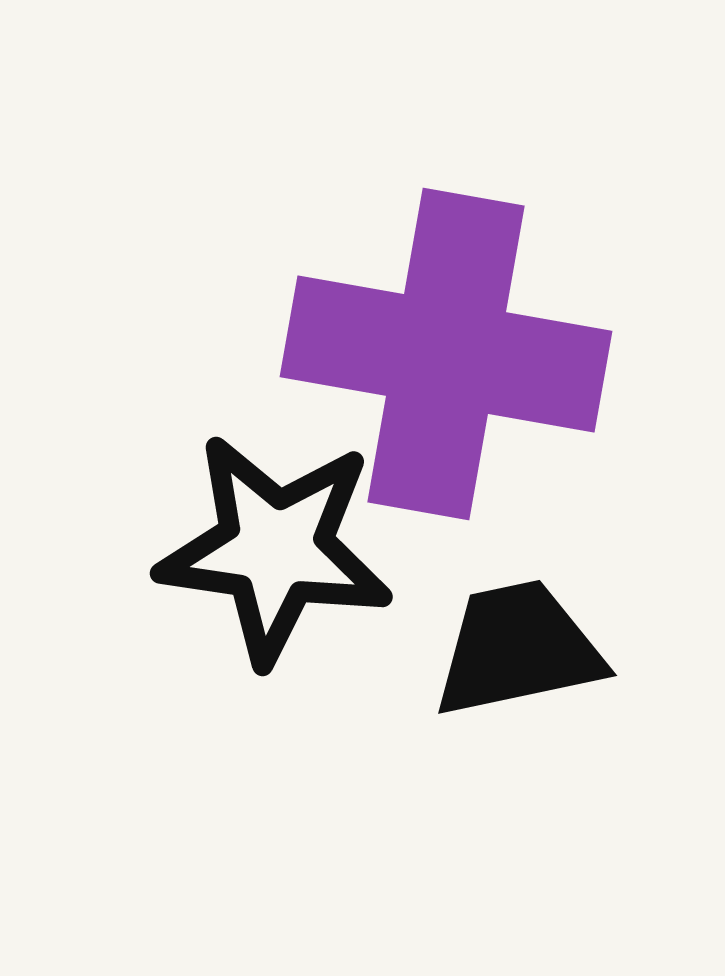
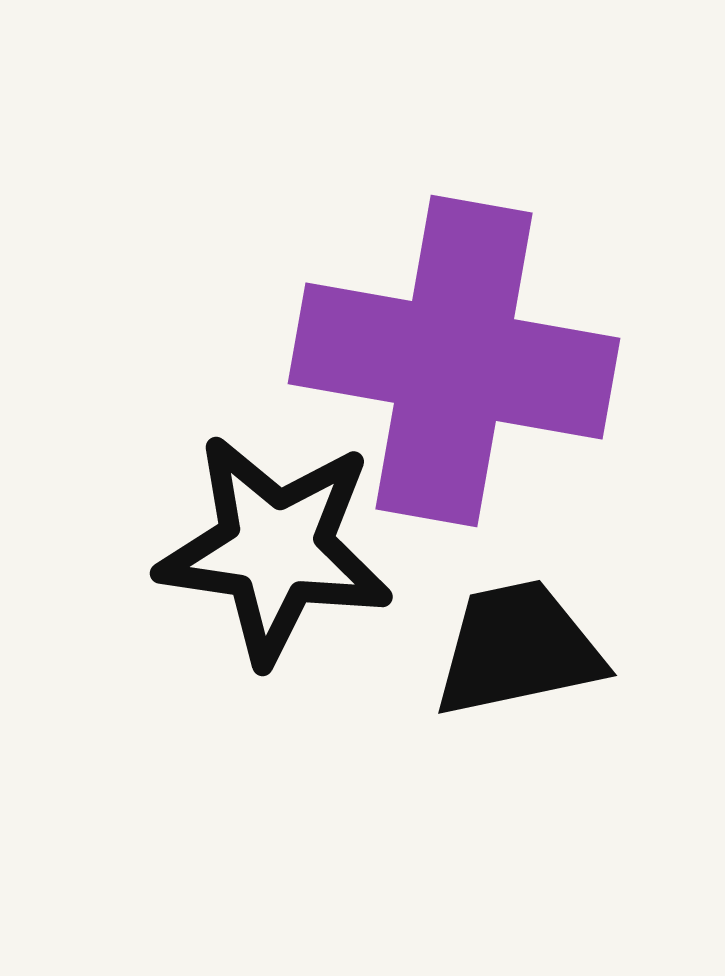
purple cross: moved 8 px right, 7 px down
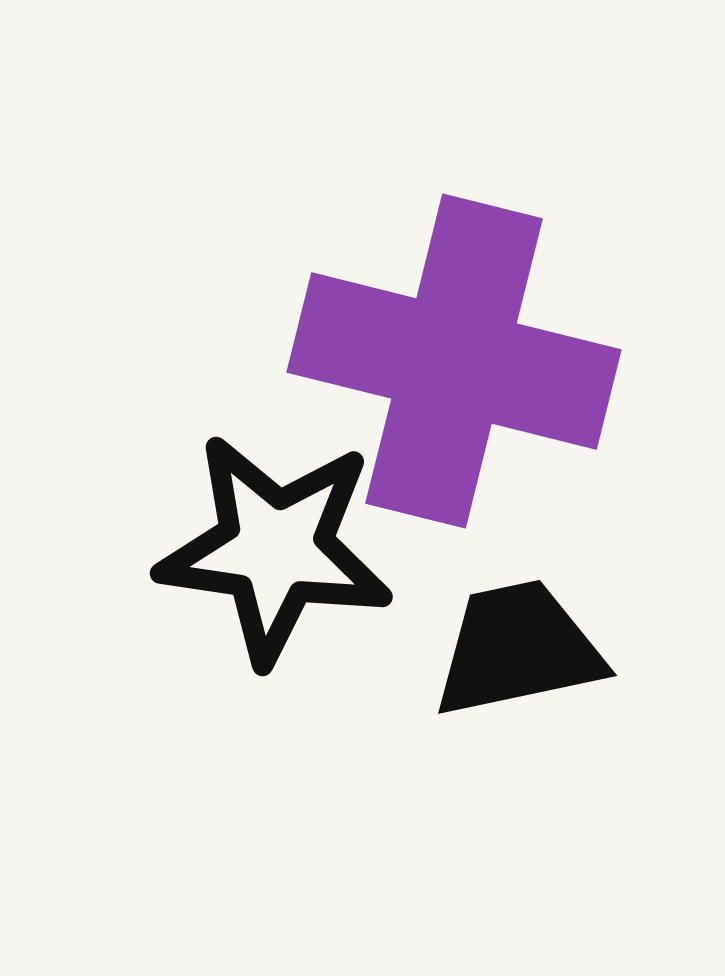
purple cross: rotated 4 degrees clockwise
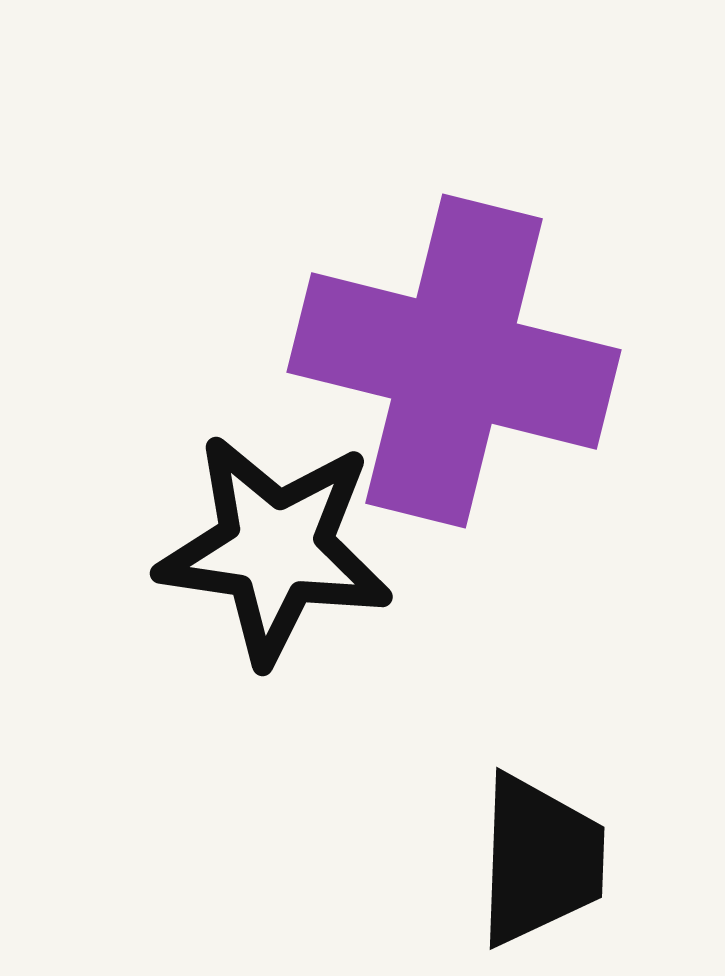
black trapezoid: moved 22 px right, 211 px down; rotated 104 degrees clockwise
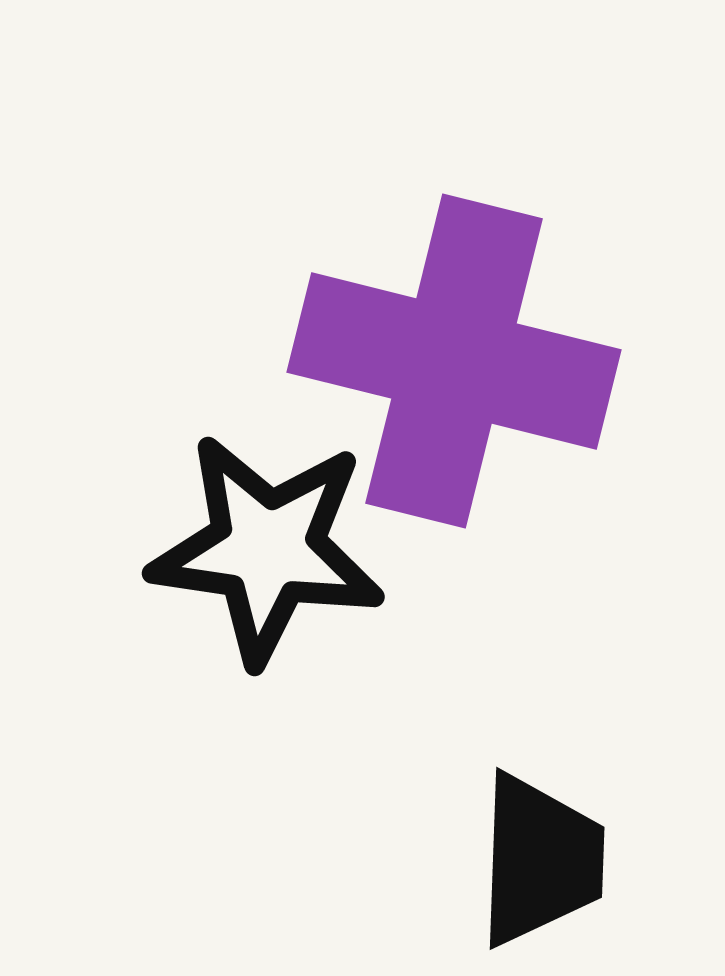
black star: moved 8 px left
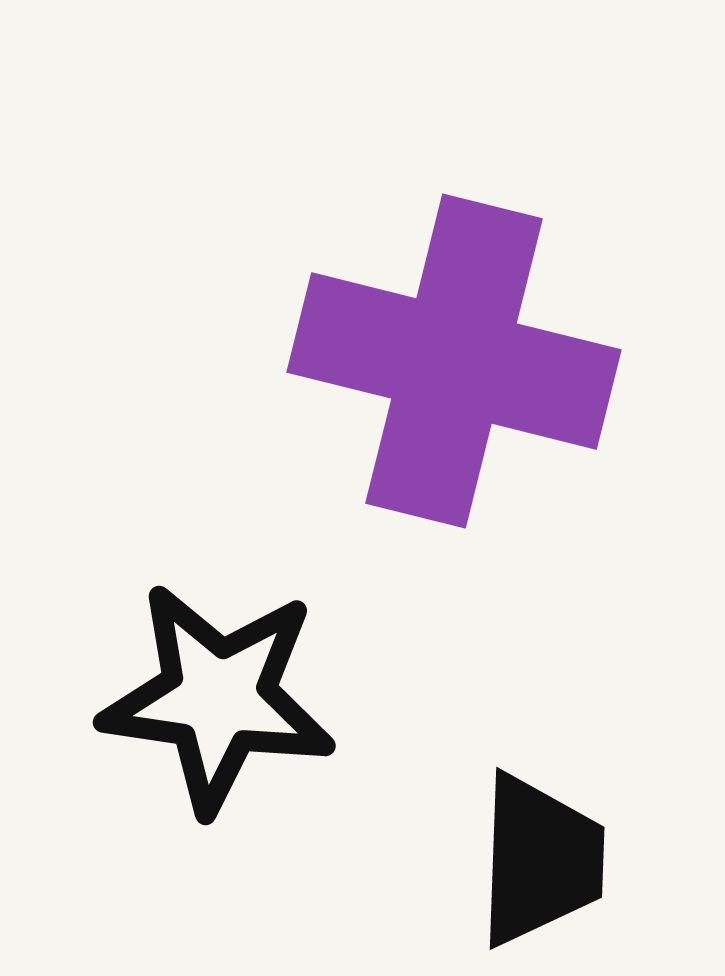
black star: moved 49 px left, 149 px down
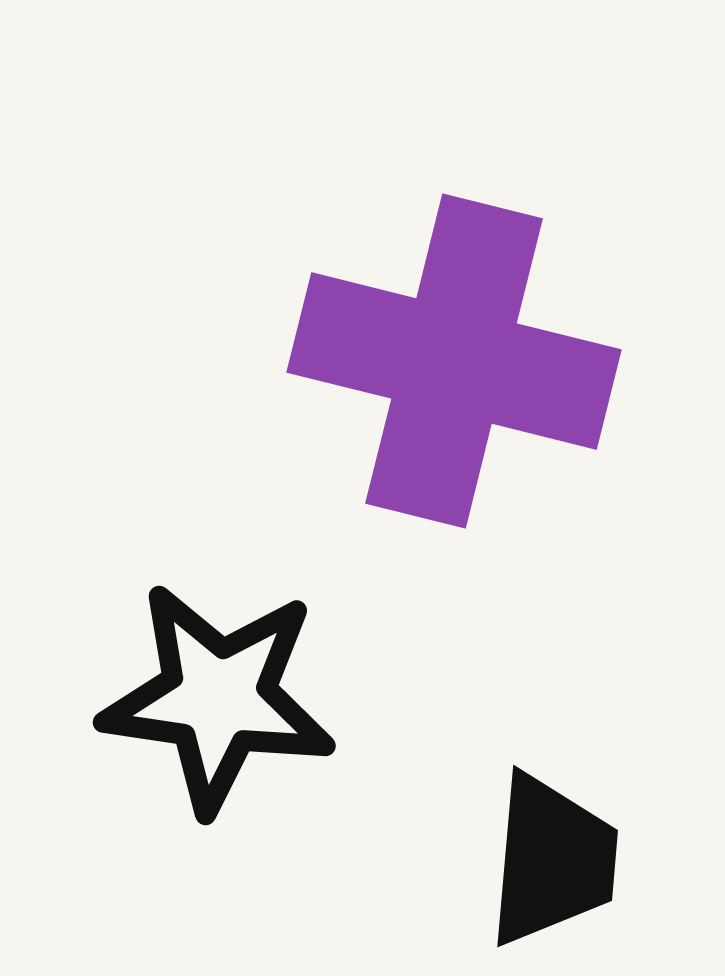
black trapezoid: moved 12 px right; rotated 3 degrees clockwise
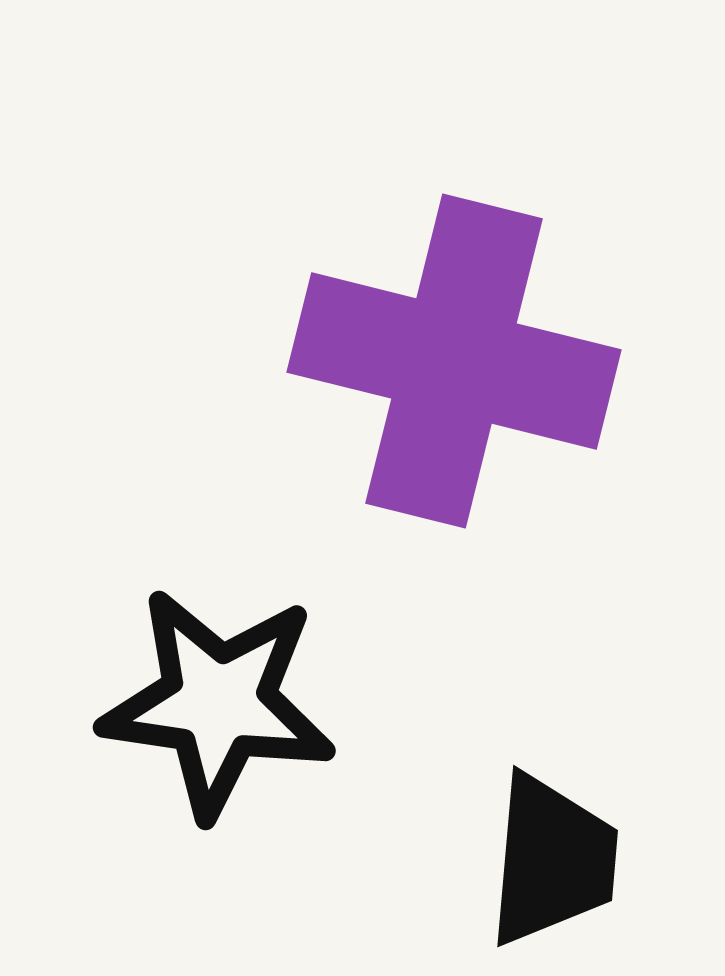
black star: moved 5 px down
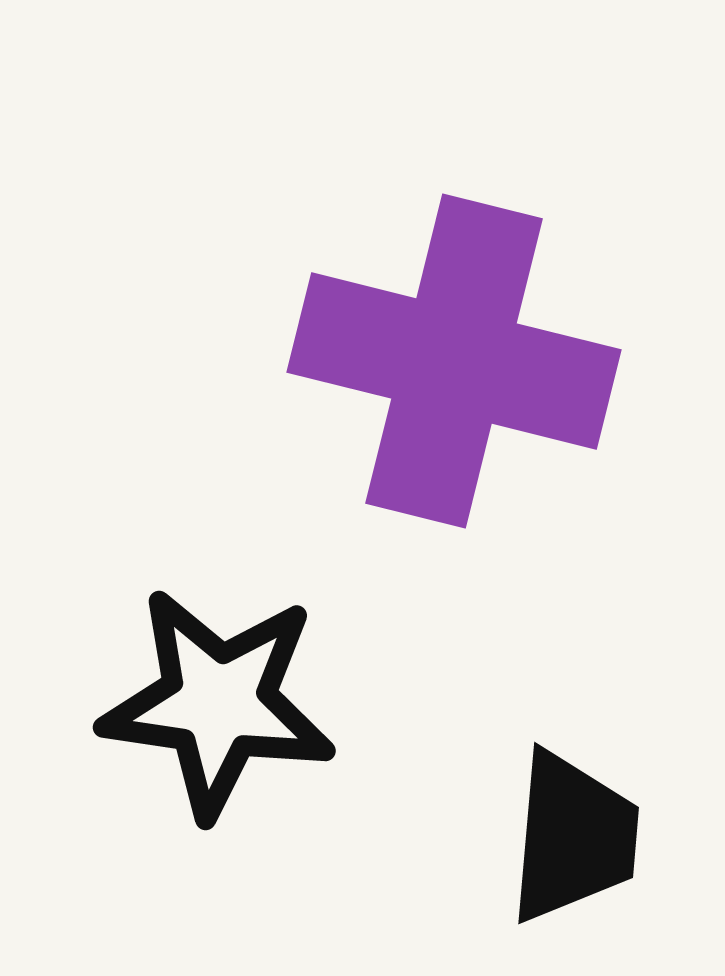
black trapezoid: moved 21 px right, 23 px up
